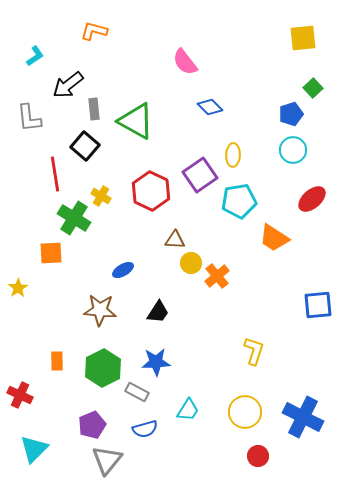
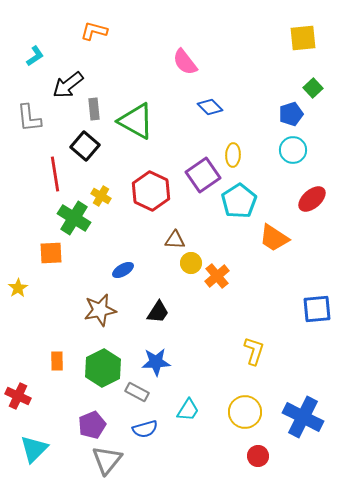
purple square at (200, 175): moved 3 px right
cyan pentagon at (239, 201): rotated 24 degrees counterclockwise
blue square at (318, 305): moved 1 px left, 4 px down
brown star at (100, 310): rotated 16 degrees counterclockwise
red cross at (20, 395): moved 2 px left, 1 px down
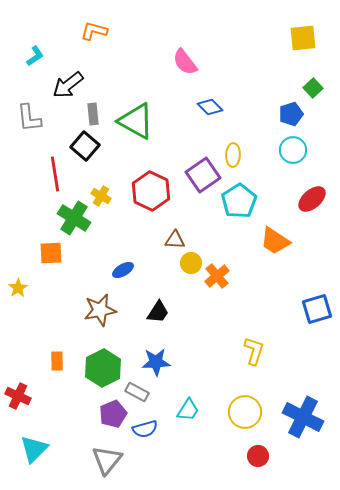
gray rectangle at (94, 109): moved 1 px left, 5 px down
orange trapezoid at (274, 238): moved 1 px right, 3 px down
blue square at (317, 309): rotated 12 degrees counterclockwise
purple pentagon at (92, 425): moved 21 px right, 11 px up
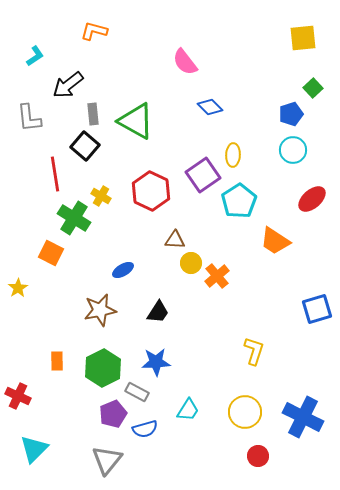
orange square at (51, 253): rotated 30 degrees clockwise
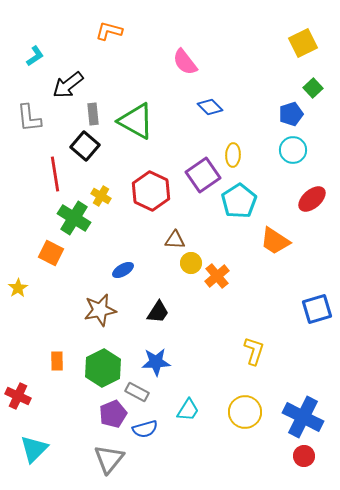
orange L-shape at (94, 31): moved 15 px right
yellow square at (303, 38): moved 5 px down; rotated 20 degrees counterclockwise
red circle at (258, 456): moved 46 px right
gray triangle at (107, 460): moved 2 px right, 1 px up
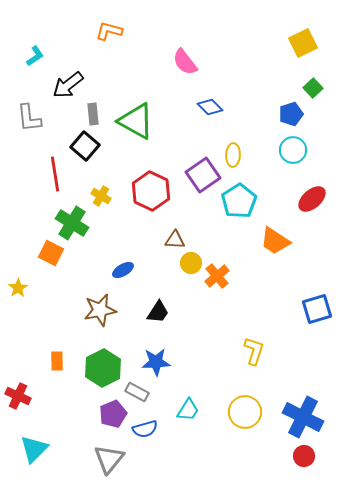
green cross at (74, 218): moved 2 px left, 5 px down
